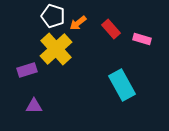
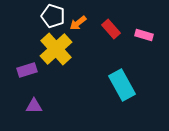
pink rectangle: moved 2 px right, 4 px up
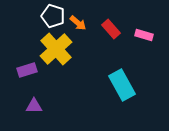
orange arrow: rotated 102 degrees counterclockwise
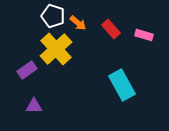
purple rectangle: rotated 18 degrees counterclockwise
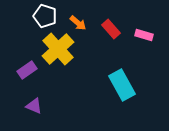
white pentagon: moved 8 px left
yellow cross: moved 2 px right
purple triangle: rotated 24 degrees clockwise
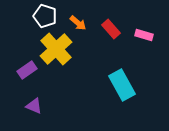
yellow cross: moved 2 px left
